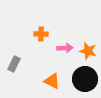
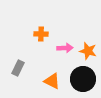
gray rectangle: moved 4 px right, 4 px down
black circle: moved 2 px left
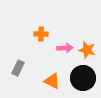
orange star: moved 1 px left, 1 px up
black circle: moved 1 px up
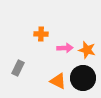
orange triangle: moved 6 px right
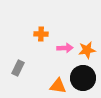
orange star: rotated 24 degrees counterclockwise
orange triangle: moved 5 px down; rotated 18 degrees counterclockwise
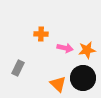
pink arrow: rotated 14 degrees clockwise
orange triangle: moved 2 px up; rotated 36 degrees clockwise
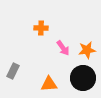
orange cross: moved 6 px up
pink arrow: moved 2 px left; rotated 42 degrees clockwise
gray rectangle: moved 5 px left, 3 px down
orange triangle: moved 9 px left; rotated 48 degrees counterclockwise
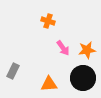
orange cross: moved 7 px right, 7 px up; rotated 16 degrees clockwise
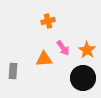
orange cross: rotated 32 degrees counterclockwise
orange star: rotated 30 degrees counterclockwise
gray rectangle: rotated 21 degrees counterclockwise
orange triangle: moved 5 px left, 25 px up
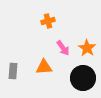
orange star: moved 2 px up
orange triangle: moved 8 px down
